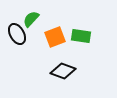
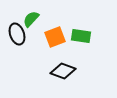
black ellipse: rotated 10 degrees clockwise
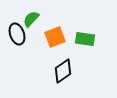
green rectangle: moved 4 px right, 3 px down
black diamond: rotated 55 degrees counterclockwise
